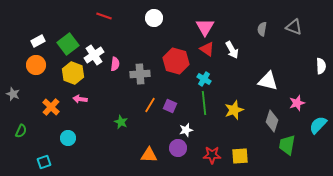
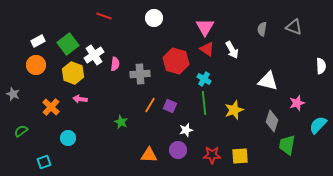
green semicircle: rotated 152 degrees counterclockwise
purple circle: moved 2 px down
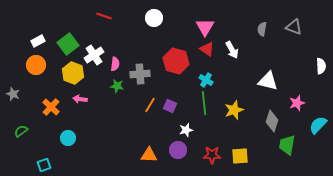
cyan cross: moved 2 px right, 1 px down
green star: moved 4 px left, 36 px up; rotated 16 degrees counterclockwise
cyan square: moved 3 px down
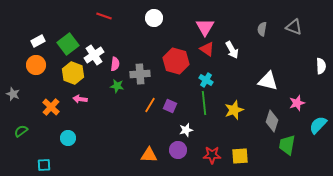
cyan square: rotated 16 degrees clockwise
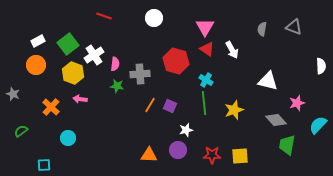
gray diamond: moved 4 px right, 1 px up; rotated 60 degrees counterclockwise
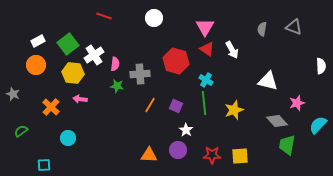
yellow hexagon: rotated 15 degrees counterclockwise
purple square: moved 6 px right
gray diamond: moved 1 px right, 1 px down
white star: rotated 24 degrees counterclockwise
